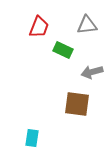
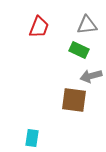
green rectangle: moved 16 px right
gray arrow: moved 1 px left, 4 px down
brown square: moved 3 px left, 4 px up
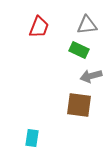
brown square: moved 5 px right, 5 px down
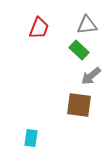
red trapezoid: moved 1 px down
green rectangle: rotated 18 degrees clockwise
gray arrow: rotated 25 degrees counterclockwise
cyan rectangle: moved 1 px left
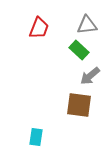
gray arrow: moved 1 px left
cyan rectangle: moved 5 px right, 1 px up
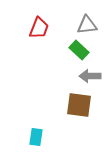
gray arrow: rotated 40 degrees clockwise
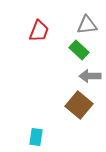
red trapezoid: moved 3 px down
brown square: rotated 32 degrees clockwise
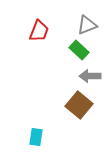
gray triangle: rotated 15 degrees counterclockwise
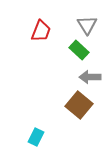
gray triangle: rotated 40 degrees counterclockwise
red trapezoid: moved 2 px right
gray arrow: moved 1 px down
cyan rectangle: rotated 18 degrees clockwise
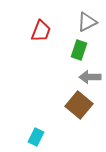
gray triangle: moved 3 px up; rotated 35 degrees clockwise
green rectangle: rotated 66 degrees clockwise
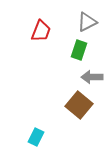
gray arrow: moved 2 px right
